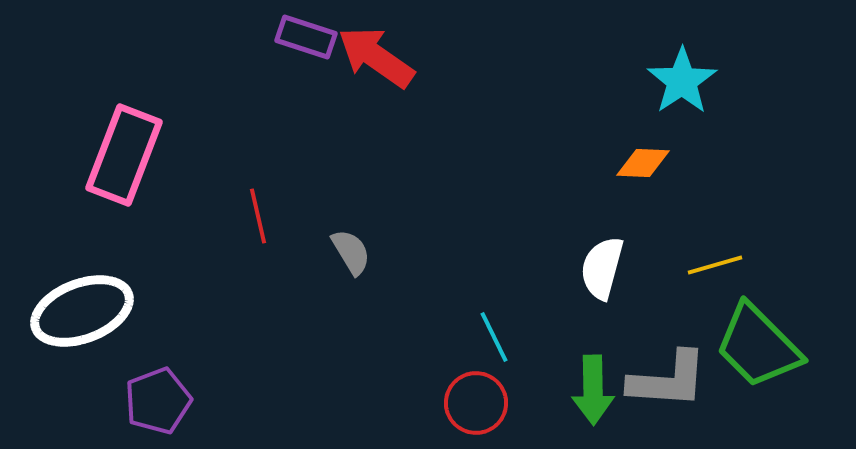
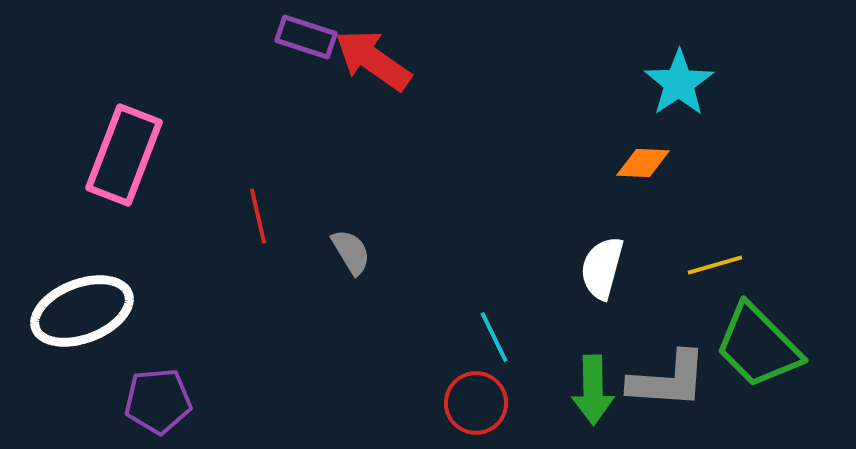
red arrow: moved 3 px left, 3 px down
cyan star: moved 3 px left, 2 px down
purple pentagon: rotated 16 degrees clockwise
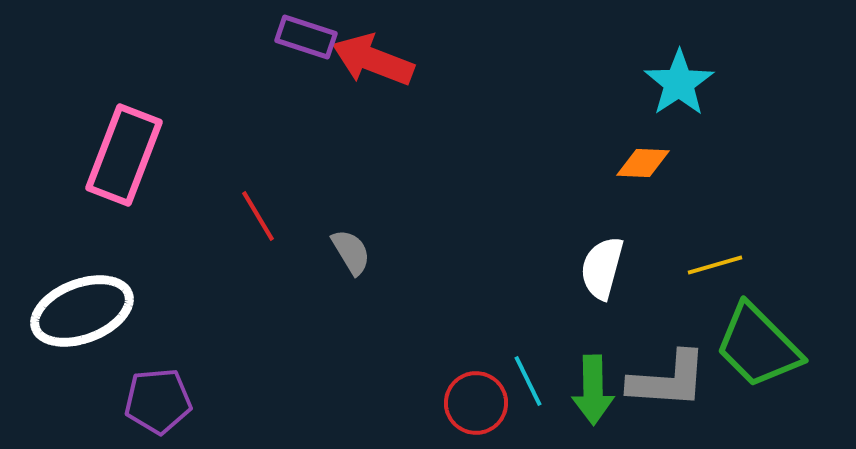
red arrow: rotated 14 degrees counterclockwise
red line: rotated 18 degrees counterclockwise
cyan line: moved 34 px right, 44 px down
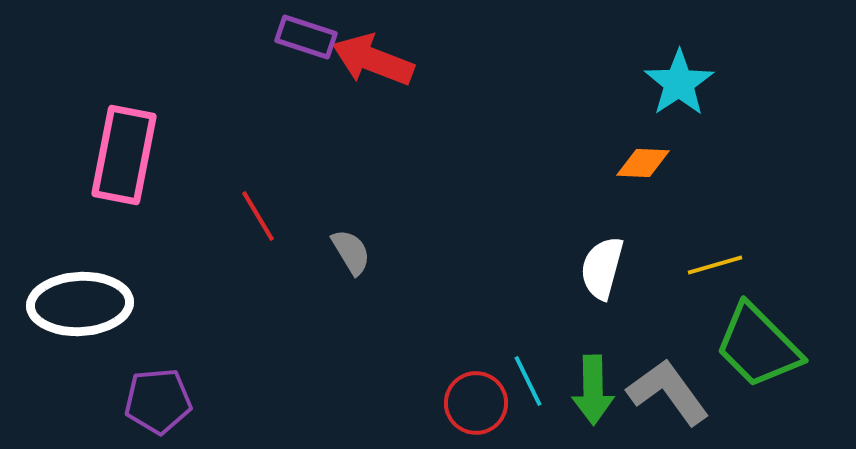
pink rectangle: rotated 10 degrees counterclockwise
white ellipse: moved 2 px left, 7 px up; rotated 18 degrees clockwise
gray L-shape: moved 12 px down; rotated 130 degrees counterclockwise
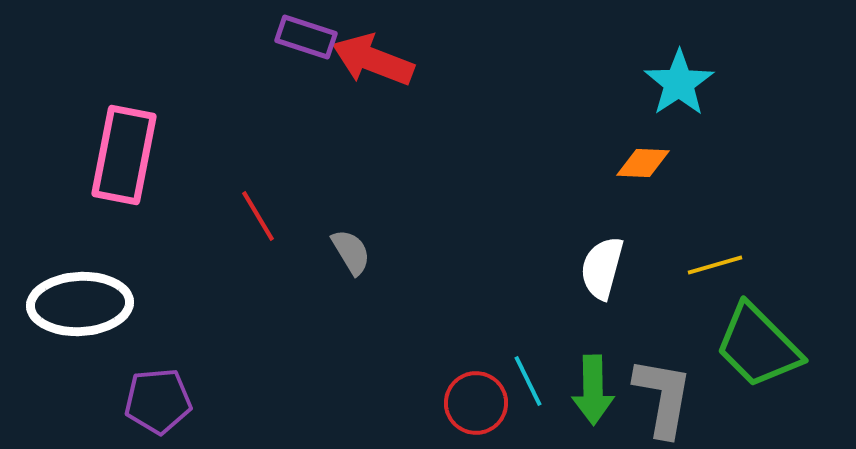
gray L-shape: moved 5 px left, 5 px down; rotated 46 degrees clockwise
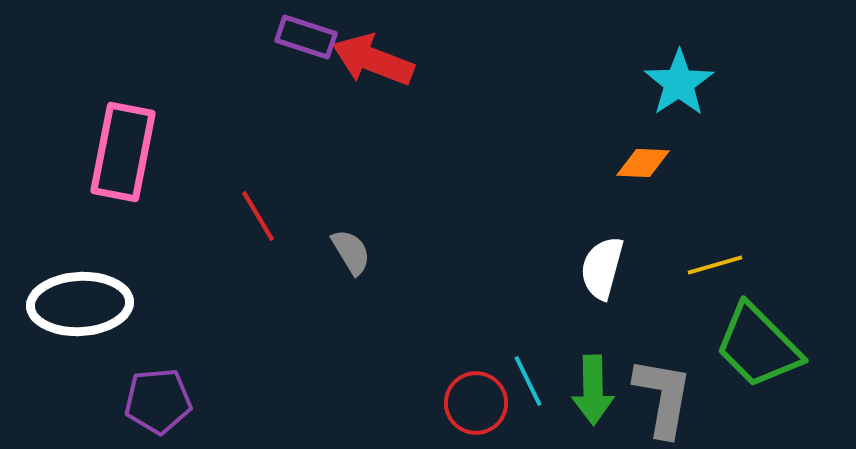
pink rectangle: moved 1 px left, 3 px up
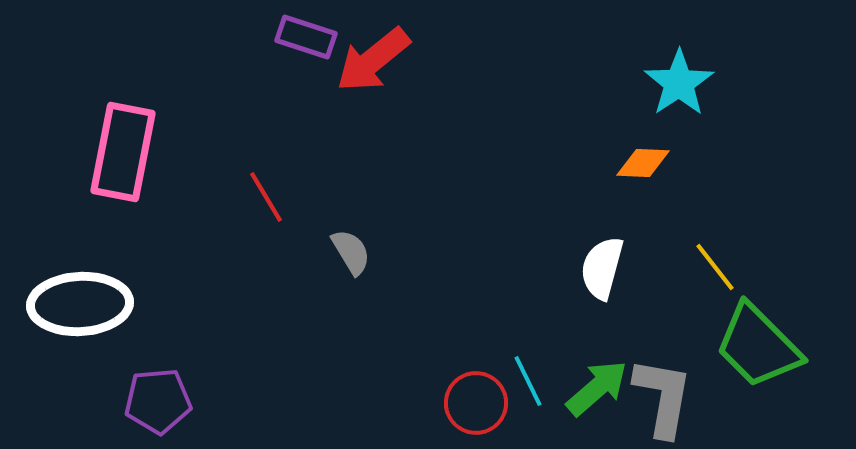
red arrow: rotated 60 degrees counterclockwise
red line: moved 8 px right, 19 px up
yellow line: moved 2 px down; rotated 68 degrees clockwise
green arrow: moved 4 px right, 2 px up; rotated 130 degrees counterclockwise
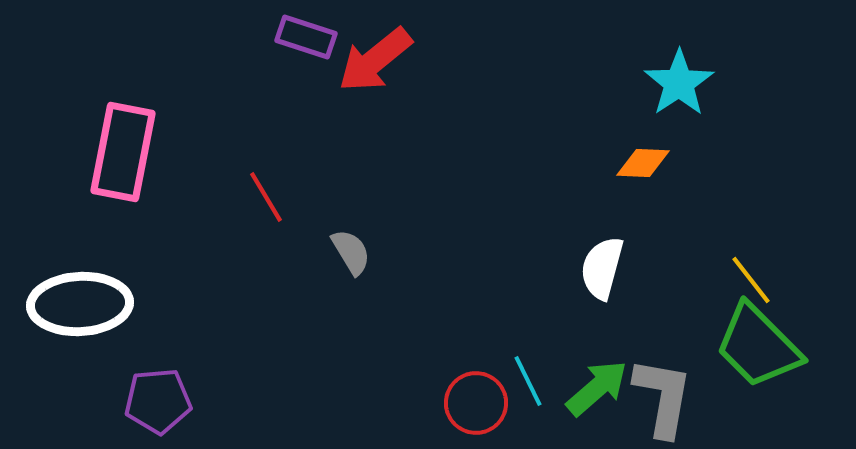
red arrow: moved 2 px right
yellow line: moved 36 px right, 13 px down
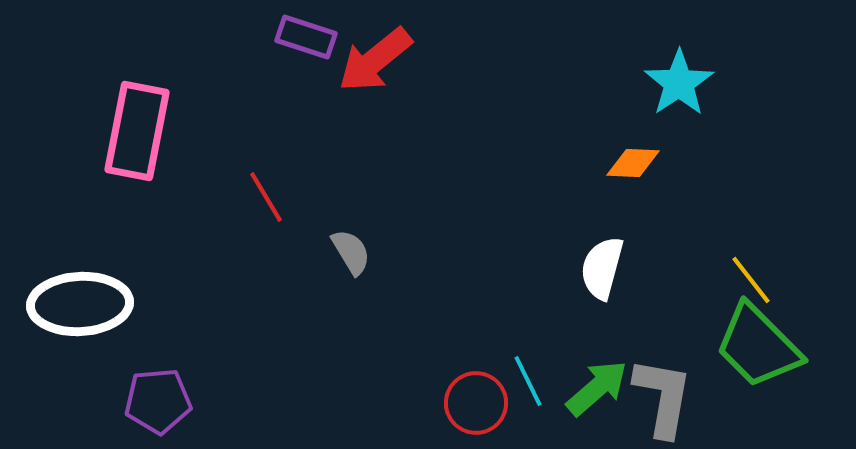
pink rectangle: moved 14 px right, 21 px up
orange diamond: moved 10 px left
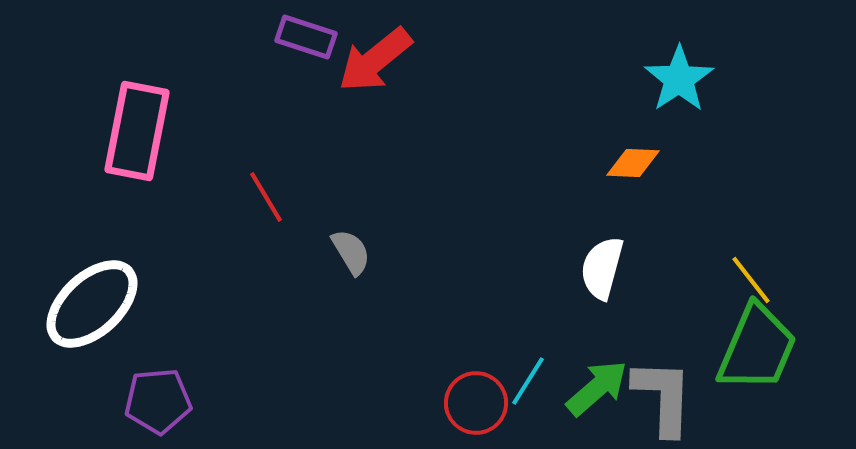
cyan star: moved 4 px up
white ellipse: moved 12 px right; rotated 40 degrees counterclockwise
green trapezoid: moved 1 px left, 2 px down; rotated 112 degrees counterclockwise
cyan line: rotated 58 degrees clockwise
gray L-shape: rotated 8 degrees counterclockwise
